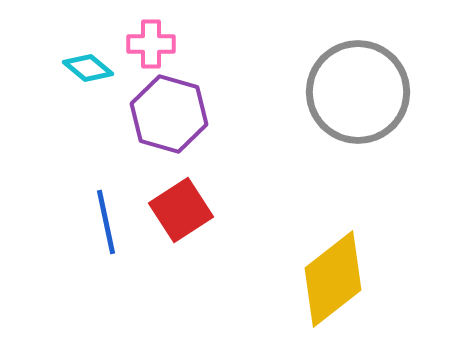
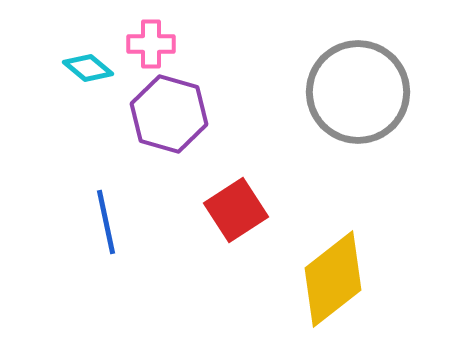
red square: moved 55 px right
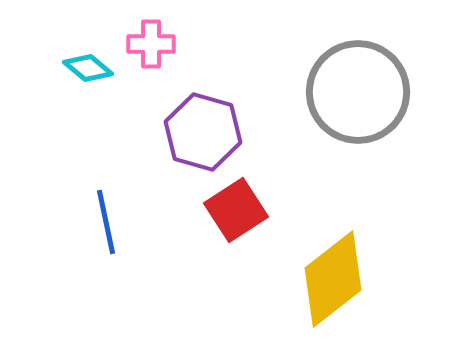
purple hexagon: moved 34 px right, 18 px down
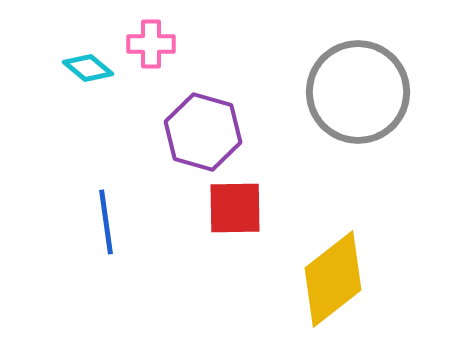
red square: moved 1 px left, 2 px up; rotated 32 degrees clockwise
blue line: rotated 4 degrees clockwise
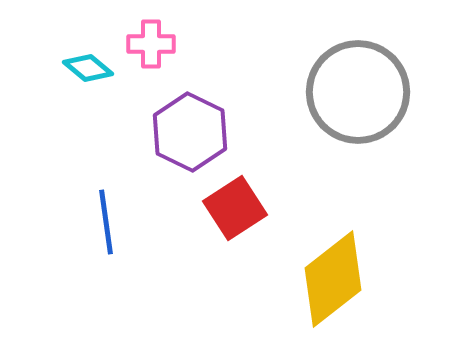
purple hexagon: moved 13 px left; rotated 10 degrees clockwise
red square: rotated 32 degrees counterclockwise
